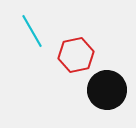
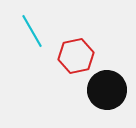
red hexagon: moved 1 px down
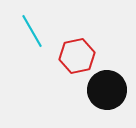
red hexagon: moved 1 px right
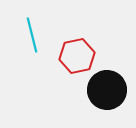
cyan line: moved 4 px down; rotated 16 degrees clockwise
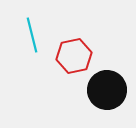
red hexagon: moved 3 px left
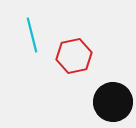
black circle: moved 6 px right, 12 px down
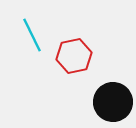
cyan line: rotated 12 degrees counterclockwise
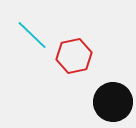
cyan line: rotated 20 degrees counterclockwise
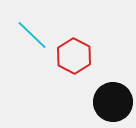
red hexagon: rotated 20 degrees counterclockwise
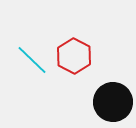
cyan line: moved 25 px down
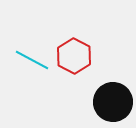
cyan line: rotated 16 degrees counterclockwise
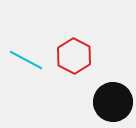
cyan line: moved 6 px left
